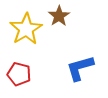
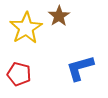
yellow star: moved 1 px up
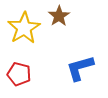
yellow star: moved 2 px left
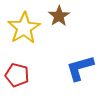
red pentagon: moved 2 px left, 1 px down
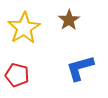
brown star: moved 10 px right, 4 px down
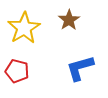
red pentagon: moved 4 px up
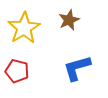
brown star: rotated 10 degrees clockwise
blue L-shape: moved 3 px left
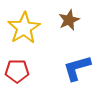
red pentagon: rotated 15 degrees counterclockwise
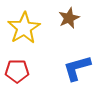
brown star: moved 2 px up
